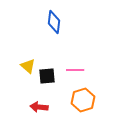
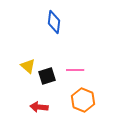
black square: rotated 12 degrees counterclockwise
orange hexagon: rotated 20 degrees counterclockwise
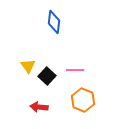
yellow triangle: rotated 14 degrees clockwise
black square: rotated 30 degrees counterclockwise
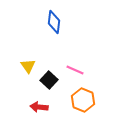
pink line: rotated 24 degrees clockwise
black square: moved 2 px right, 4 px down
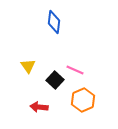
black square: moved 6 px right
orange hexagon: rotated 15 degrees clockwise
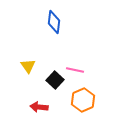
pink line: rotated 12 degrees counterclockwise
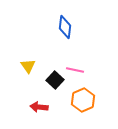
blue diamond: moved 11 px right, 5 px down
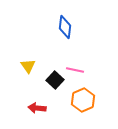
red arrow: moved 2 px left, 1 px down
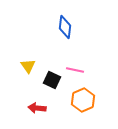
black square: moved 3 px left; rotated 18 degrees counterclockwise
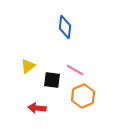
yellow triangle: rotated 28 degrees clockwise
pink line: rotated 18 degrees clockwise
black square: rotated 18 degrees counterclockwise
orange hexagon: moved 4 px up
